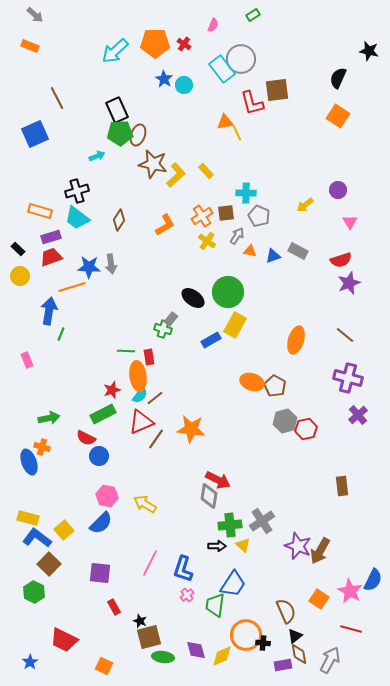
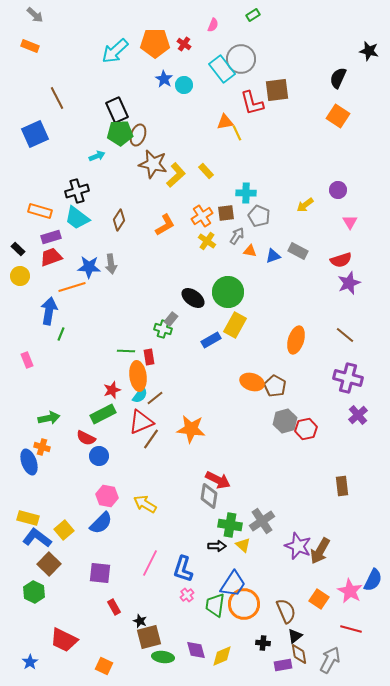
brown line at (156, 439): moved 5 px left
green cross at (230, 525): rotated 15 degrees clockwise
orange circle at (246, 635): moved 2 px left, 31 px up
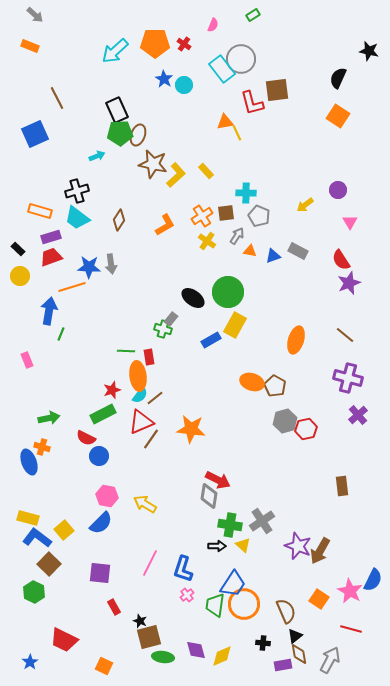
red semicircle at (341, 260): rotated 75 degrees clockwise
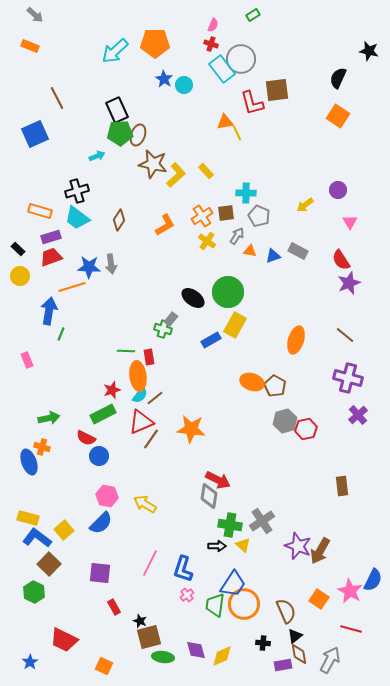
red cross at (184, 44): moved 27 px right; rotated 16 degrees counterclockwise
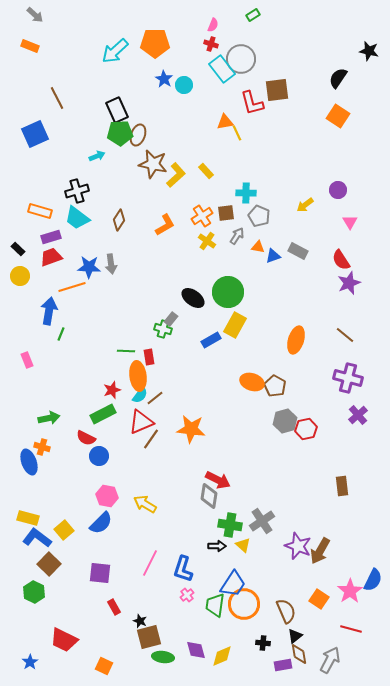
black semicircle at (338, 78): rotated 10 degrees clockwise
orange triangle at (250, 251): moved 8 px right, 4 px up
pink star at (350, 591): rotated 10 degrees clockwise
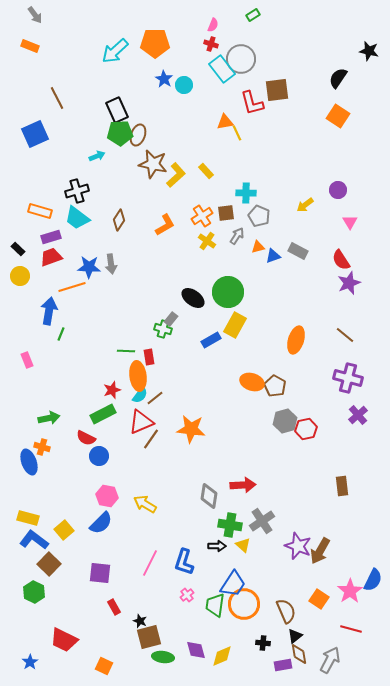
gray arrow at (35, 15): rotated 12 degrees clockwise
orange triangle at (258, 247): rotated 24 degrees counterclockwise
red arrow at (218, 480): moved 25 px right, 5 px down; rotated 30 degrees counterclockwise
blue L-shape at (37, 538): moved 3 px left, 2 px down
blue L-shape at (183, 569): moved 1 px right, 7 px up
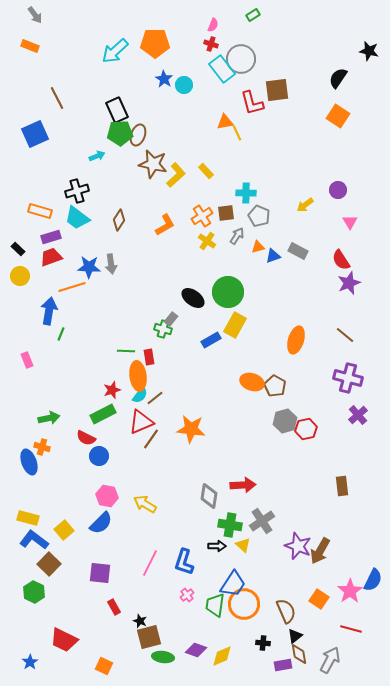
purple diamond at (196, 650): rotated 55 degrees counterclockwise
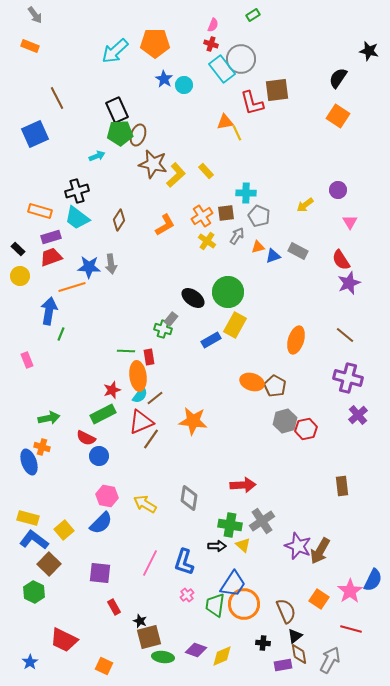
orange star at (191, 429): moved 2 px right, 8 px up
gray diamond at (209, 496): moved 20 px left, 2 px down
